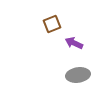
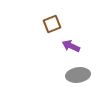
purple arrow: moved 3 px left, 3 px down
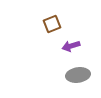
purple arrow: rotated 42 degrees counterclockwise
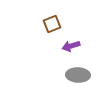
gray ellipse: rotated 10 degrees clockwise
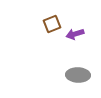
purple arrow: moved 4 px right, 12 px up
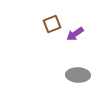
purple arrow: rotated 18 degrees counterclockwise
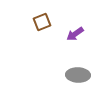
brown square: moved 10 px left, 2 px up
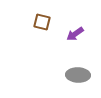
brown square: rotated 36 degrees clockwise
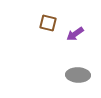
brown square: moved 6 px right, 1 px down
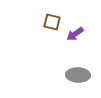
brown square: moved 4 px right, 1 px up
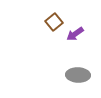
brown square: moved 2 px right; rotated 36 degrees clockwise
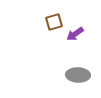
brown square: rotated 24 degrees clockwise
